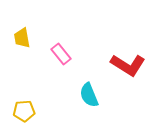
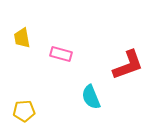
pink rectangle: rotated 35 degrees counterclockwise
red L-shape: rotated 52 degrees counterclockwise
cyan semicircle: moved 2 px right, 2 px down
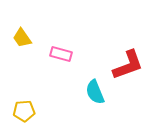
yellow trapezoid: rotated 25 degrees counterclockwise
cyan semicircle: moved 4 px right, 5 px up
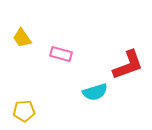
cyan semicircle: rotated 85 degrees counterclockwise
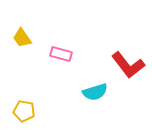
red L-shape: rotated 72 degrees clockwise
yellow pentagon: rotated 15 degrees clockwise
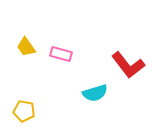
yellow trapezoid: moved 4 px right, 9 px down
cyan semicircle: moved 1 px down
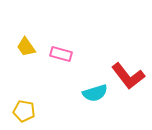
red L-shape: moved 11 px down
